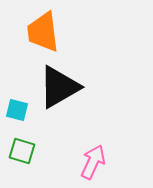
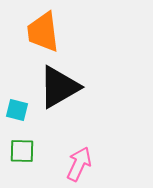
green square: rotated 16 degrees counterclockwise
pink arrow: moved 14 px left, 2 px down
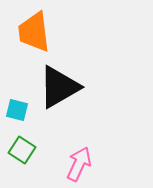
orange trapezoid: moved 9 px left
green square: moved 1 px up; rotated 32 degrees clockwise
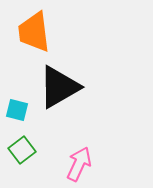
green square: rotated 20 degrees clockwise
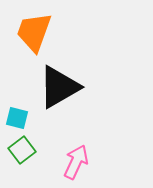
orange trapezoid: rotated 27 degrees clockwise
cyan square: moved 8 px down
pink arrow: moved 3 px left, 2 px up
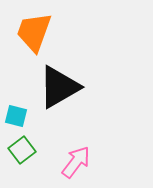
cyan square: moved 1 px left, 2 px up
pink arrow: rotated 12 degrees clockwise
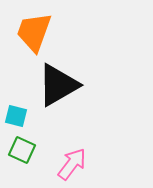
black triangle: moved 1 px left, 2 px up
green square: rotated 28 degrees counterclockwise
pink arrow: moved 4 px left, 2 px down
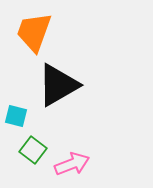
green square: moved 11 px right; rotated 12 degrees clockwise
pink arrow: rotated 32 degrees clockwise
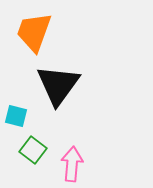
black triangle: rotated 24 degrees counterclockwise
pink arrow: rotated 64 degrees counterclockwise
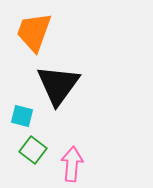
cyan square: moved 6 px right
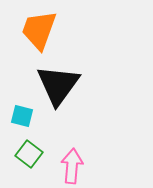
orange trapezoid: moved 5 px right, 2 px up
green square: moved 4 px left, 4 px down
pink arrow: moved 2 px down
